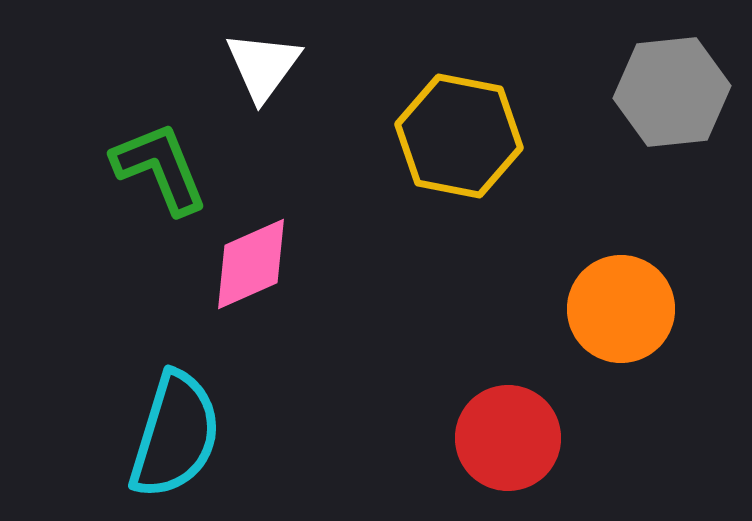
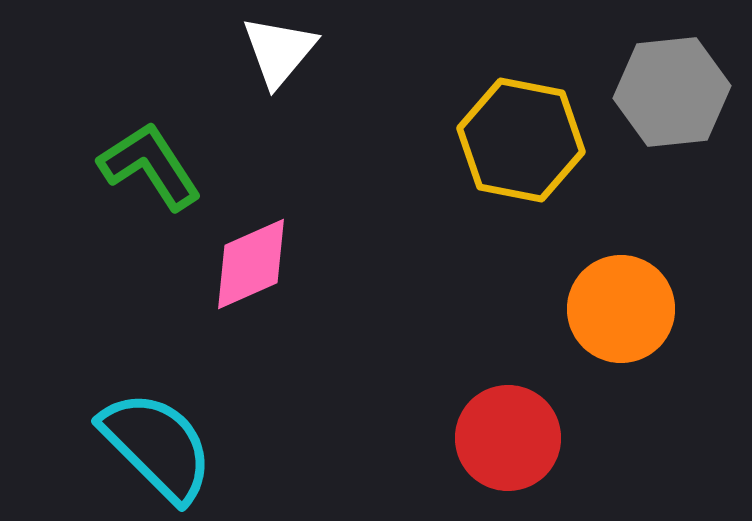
white triangle: moved 16 px right, 15 px up; rotated 4 degrees clockwise
yellow hexagon: moved 62 px right, 4 px down
green L-shape: moved 10 px left, 2 px up; rotated 11 degrees counterclockwise
cyan semicircle: moved 18 px left, 11 px down; rotated 62 degrees counterclockwise
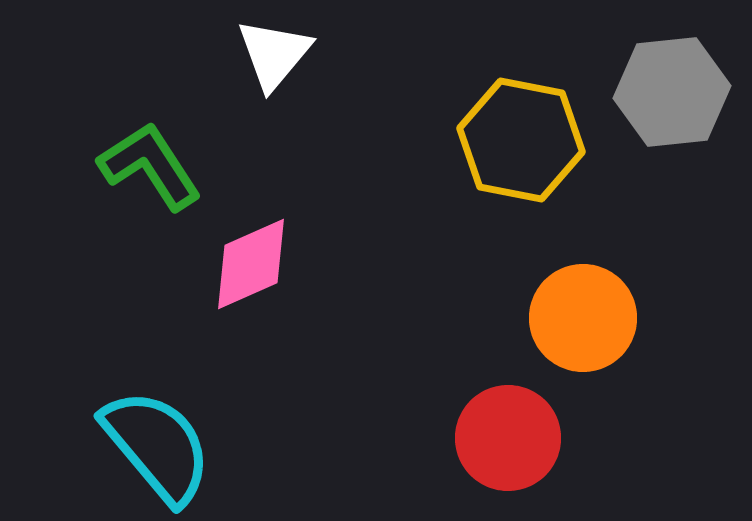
white triangle: moved 5 px left, 3 px down
orange circle: moved 38 px left, 9 px down
cyan semicircle: rotated 5 degrees clockwise
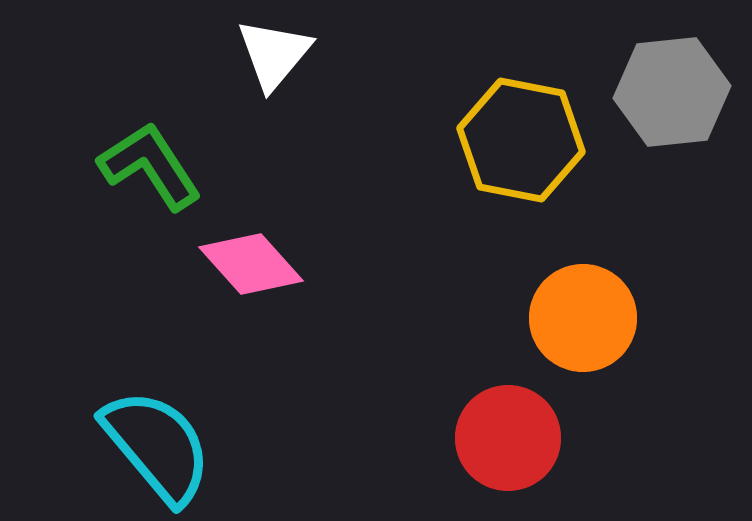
pink diamond: rotated 72 degrees clockwise
